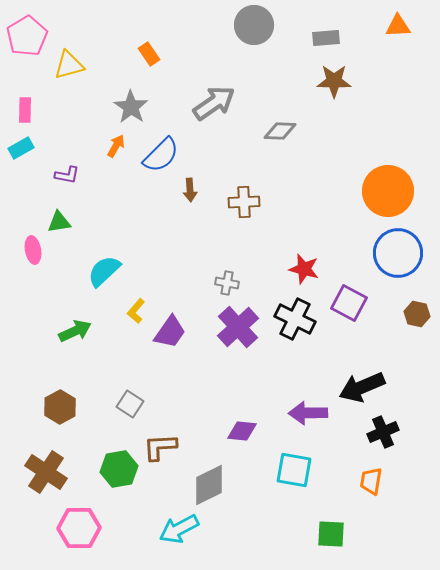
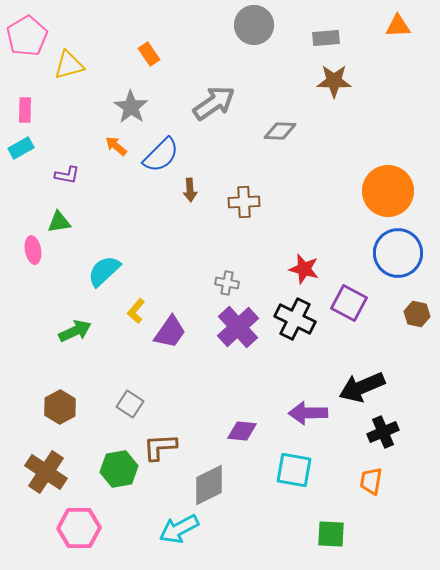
orange arrow at (116, 146): rotated 80 degrees counterclockwise
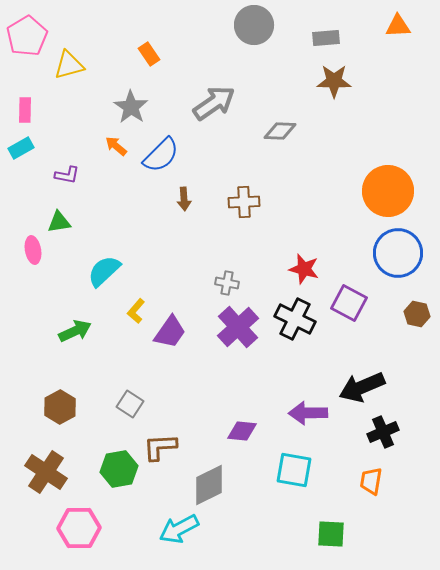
brown arrow at (190, 190): moved 6 px left, 9 px down
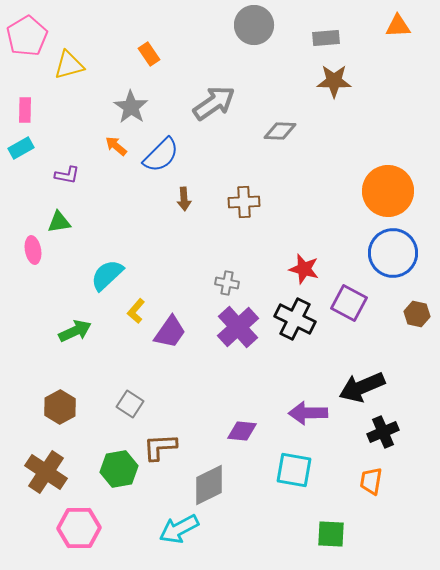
blue circle at (398, 253): moved 5 px left
cyan semicircle at (104, 271): moved 3 px right, 4 px down
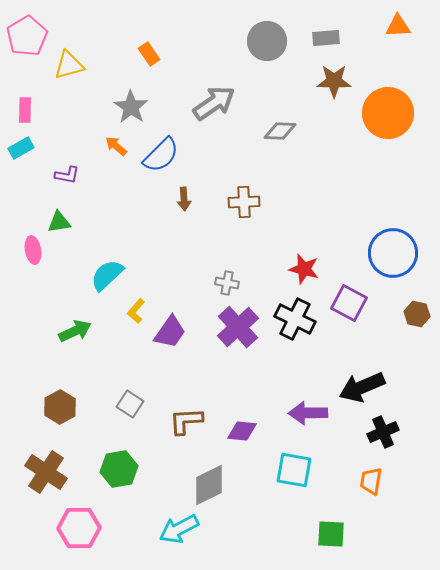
gray circle at (254, 25): moved 13 px right, 16 px down
orange circle at (388, 191): moved 78 px up
brown L-shape at (160, 447): moved 26 px right, 26 px up
